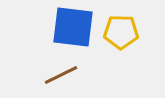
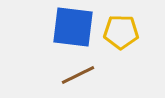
brown line: moved 17 px right
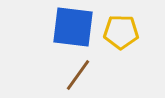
brown line: rotated 28 degrees counterclockwise
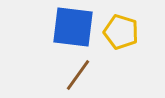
yellow pentagon: rotated 16 degrees clockwise
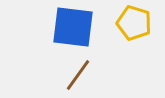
yellow pentagon: moved 13 px right, 9 px up
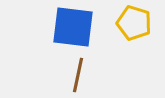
brown line: rotated 24 degrees counterclockwise
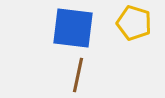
blue square: moved 1 px down
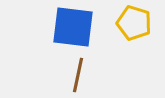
blue square: moved 1 px up
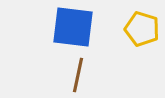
yellow pentagon: moved 8 px right, 6 px down
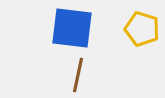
blue square: moved 1 px left, 1 px down
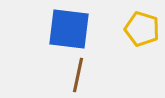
blue square: moved 3 px left, 1 px down
